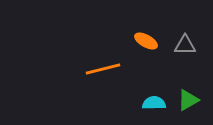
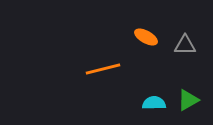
orange ellipse: moved 4 px up
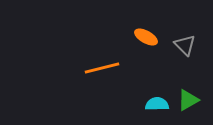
gray triangle: rotated 45 degrees clockwise
orange line: moved 1 px left, 1 px up
cyan semicircle: moved 3 px right, 1 px down
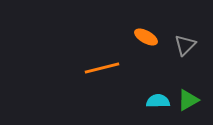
gray triangle: rotated 30 degrees clockwise
cyan semicircle: moved 1 px right, 3 px up
